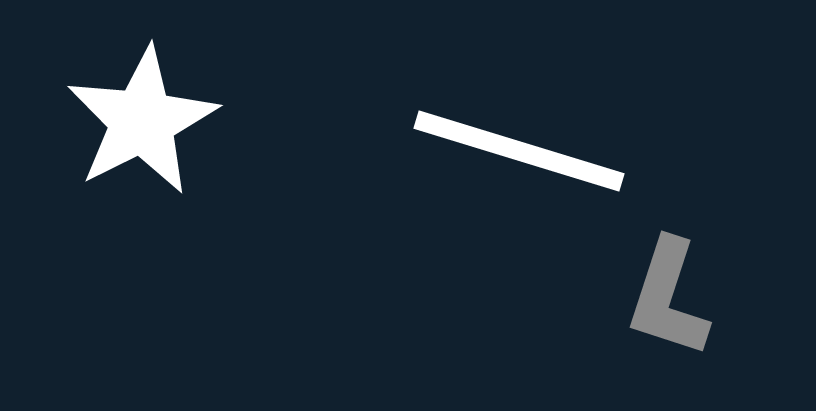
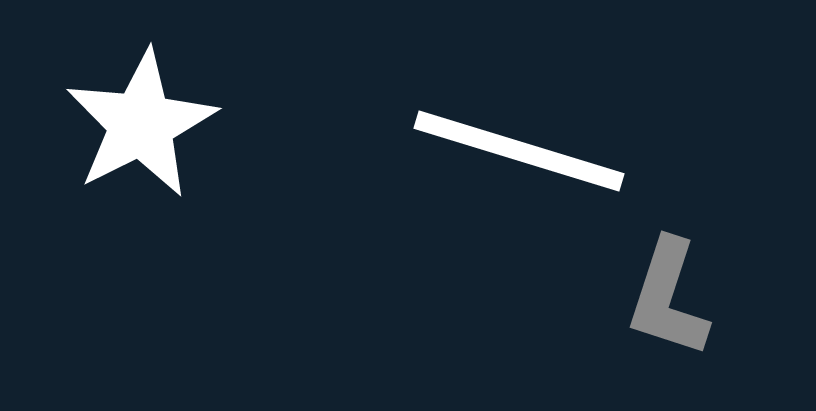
white star: moved 1 px left, 3 px down
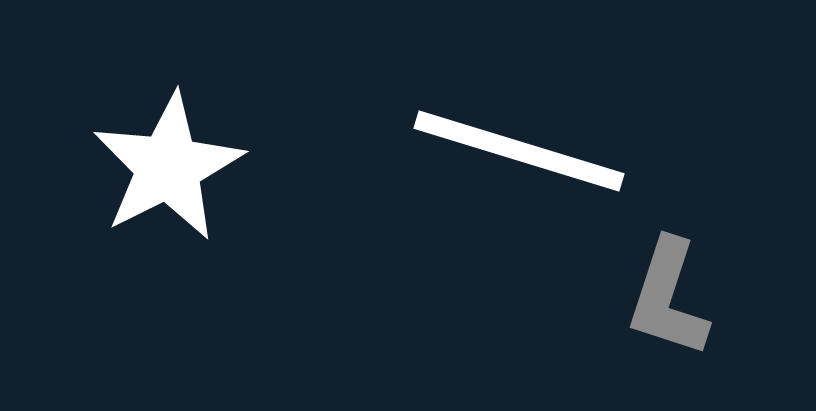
white star: moved 27 px right, 43 px down
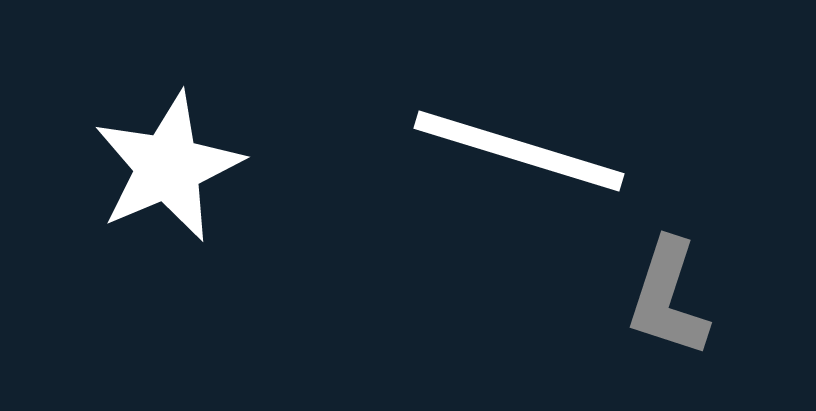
white star: rotated 4 degrees clockwise
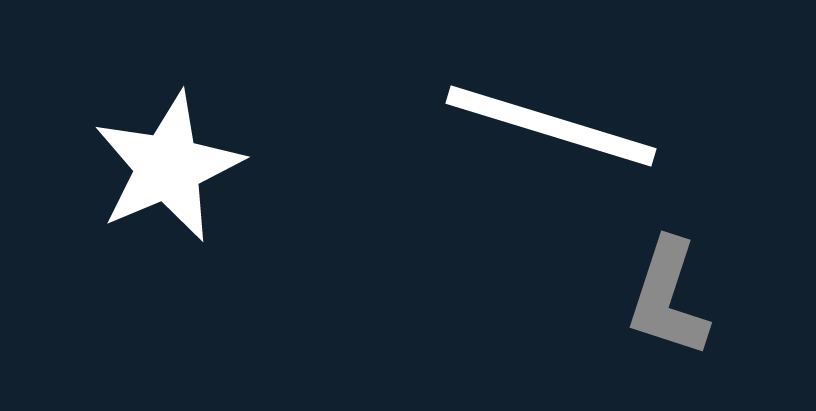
white line: moved 32 px right, 25 px up
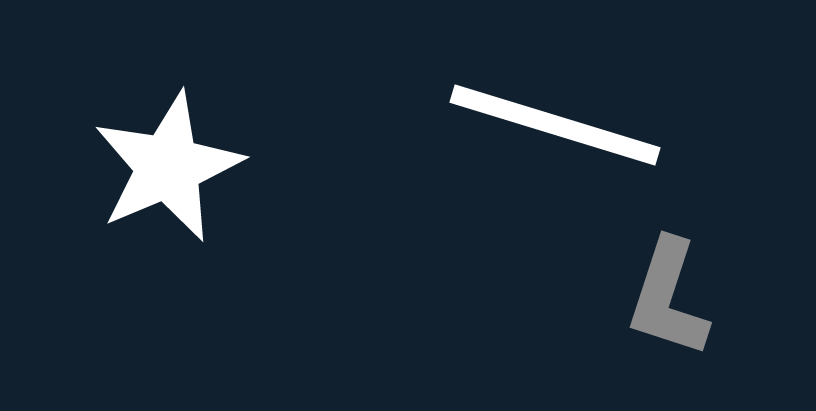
white line: moved 4 px right, 1 px up
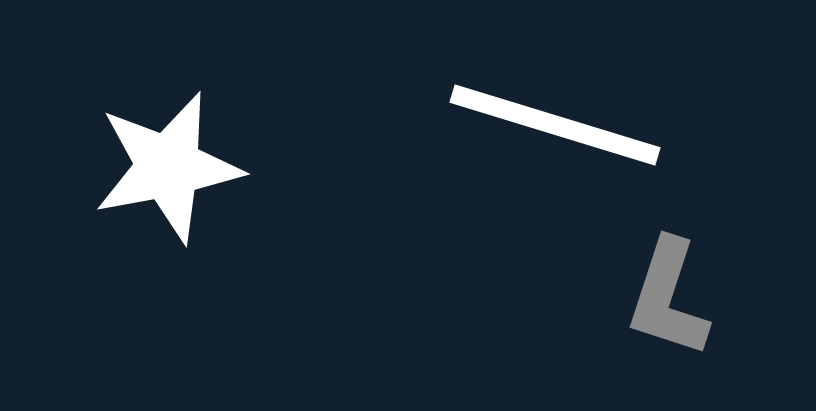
white star: rotated 12 degrees clockwise
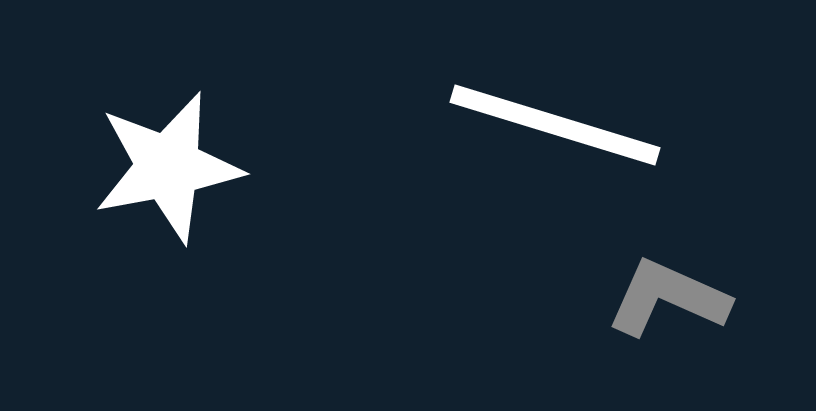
gray L-shape: rotated 96 degrees clockwise
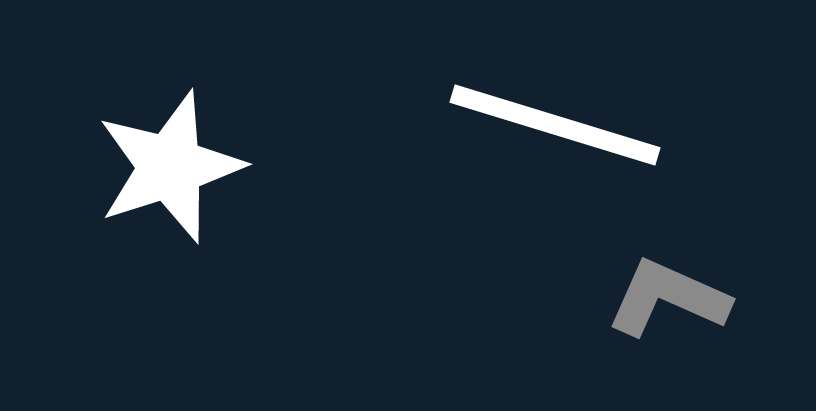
white star: moved 2 px right; rotated 7 degrees counterclockwise
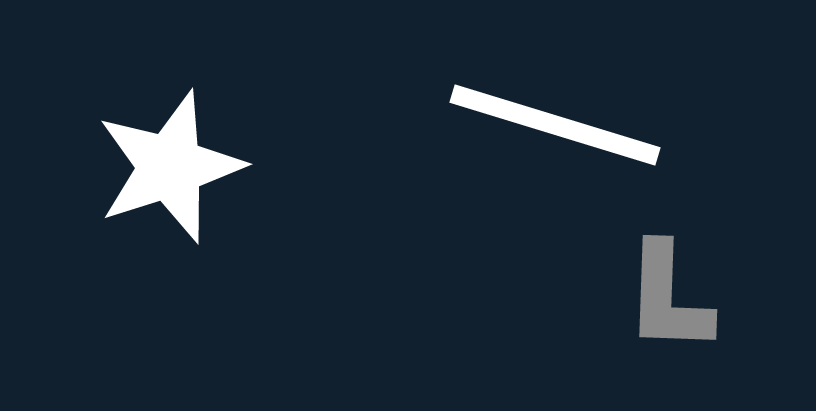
gray L-shape: rotated 112 degrees counterclockwise
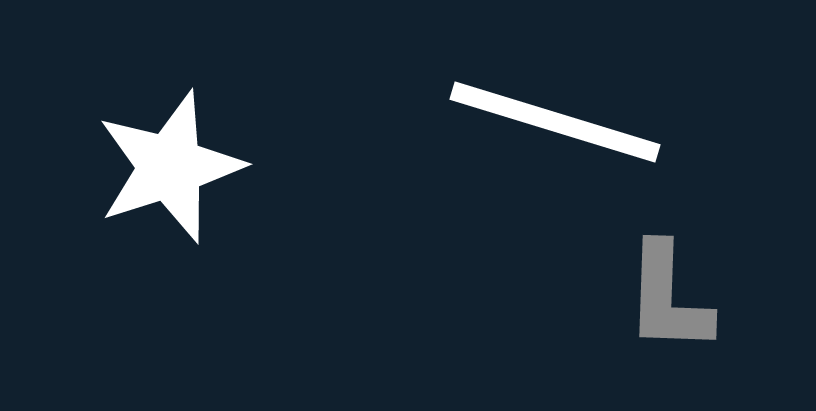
white line: moved 3 px up
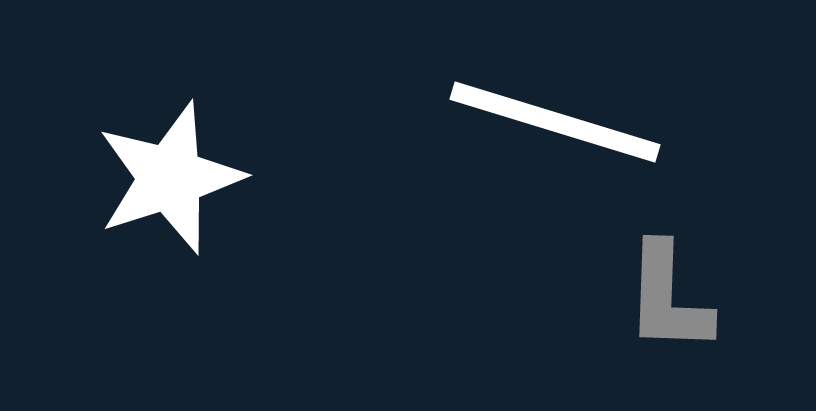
white star: moved 11 px down
